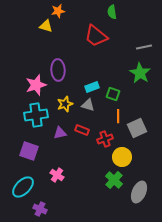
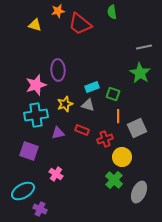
yellow triangle: moved 11 px left, 1 px up
red trapezoid: moved 16 px left, 12 px up
purple triangle: moved 2 px left
pink cross: moved 1 px left, 1 px up
cyan ellipse: moved 4 px down; rotated 15 degrees clockwise
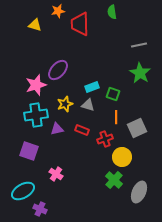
red trapezoid: rotated 50 degrees clockwise
gray line: moved 5 px left, 2 px up
purple ellipse: rotated 45 degrees clockwise
orange line: moved 2 px left, 1 px down
purple triangle: moved 1 px left, 4 px up
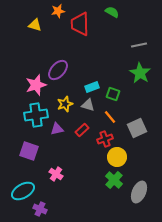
green semicircle: rotated 128 degrees clockwise
orange line: moved 6 px left; rotated 40 degrees counterclockwise
red rectangle: rotated 64 degrees counterclockwise
yellow circle: moved 5 px left
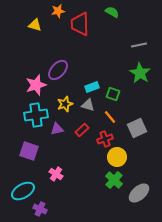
gray ellipse: moved 1 px down; rotated 25 degrees clockwise
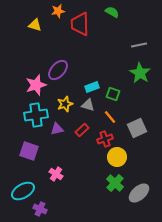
green cross: moved 1 px right, 3 px down
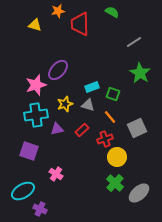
gray line: moved 5 px left, 3 px up; rotated 21 degrees counterclockwise
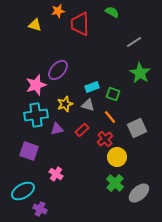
red cross: rotated 21 degrees counterclockwise
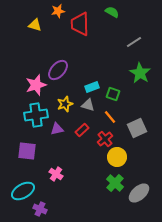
purple square: moved 2 px left; rotated 12 degrees counterclockwise
